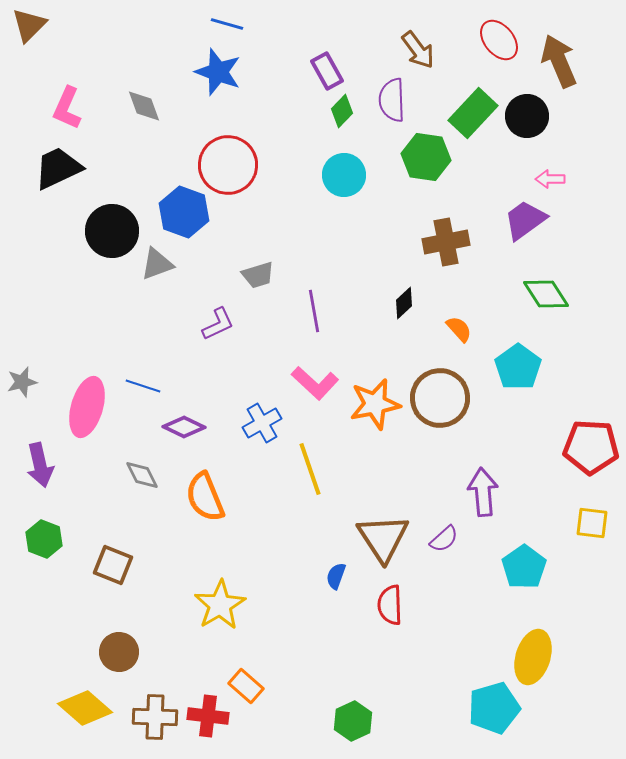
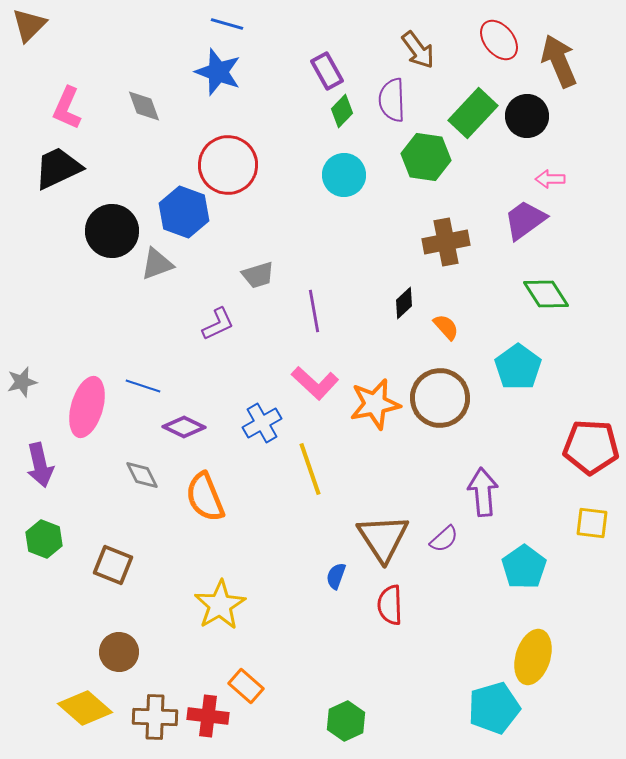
orange semicircle at (459, 329): moved 13 px left, 2 px up
green hexagon at (353, 721): moved 7 px left
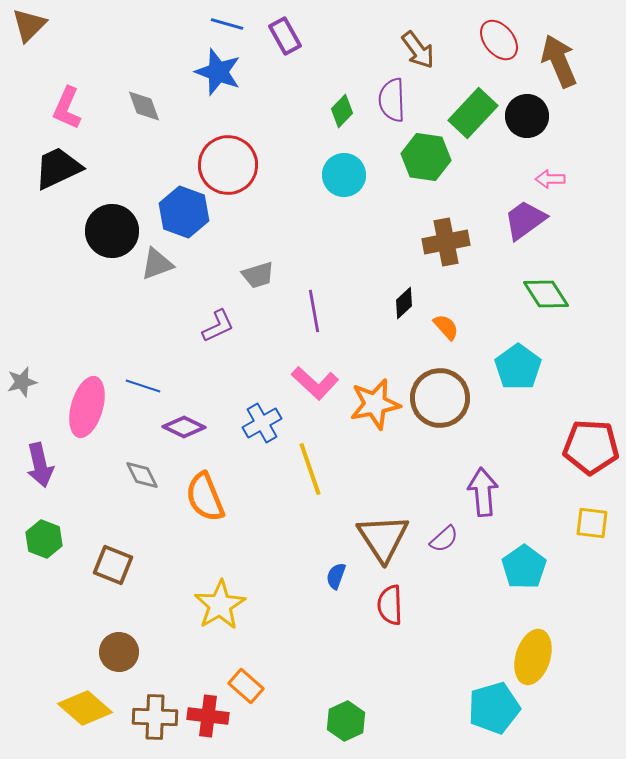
purple rectangle at (327, 71): moved 42 px left, 35 px up
purple L-shape at (218, 324): moved 2 px down
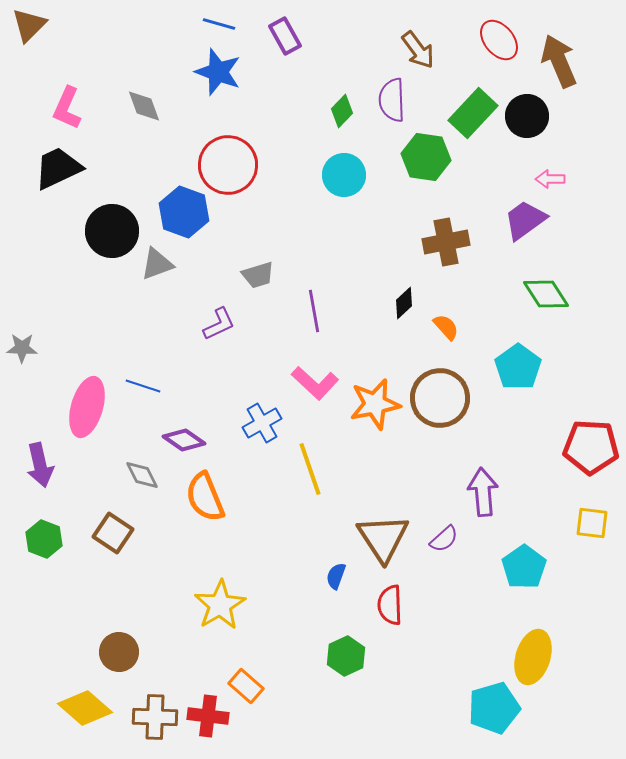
blue line at (227, 24): moved 8 px left
purple L-shape at (218, 326): moved 1 px right, 2 px up
gray star at (22, 382): moved 34 px up; rotated 16 degrees clockwise
purple diamond at (184, 427): moved 13 px down; rotated 9 degrees clockwise
brown square at (113, 565): moved 32 px up; rotated 12 degrees clockwise
green hexagon at (346, 721): moved 65 px up
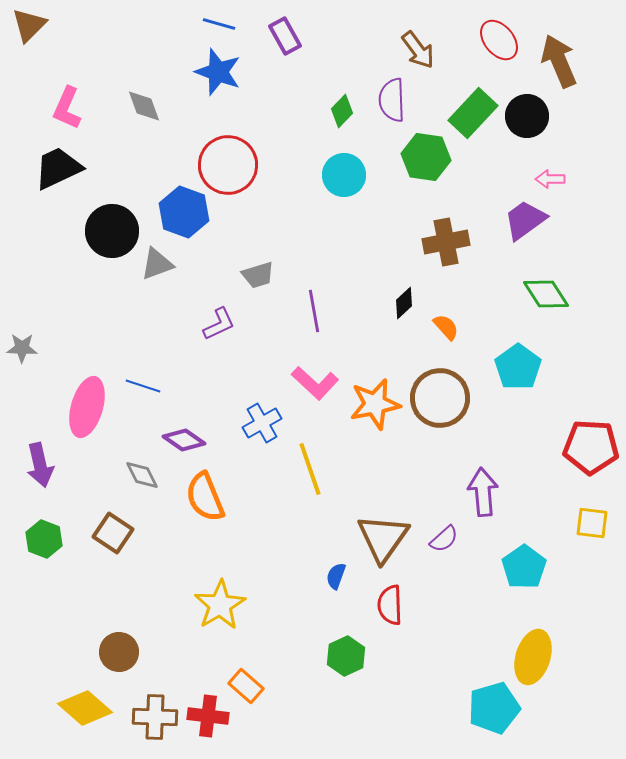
brown triangle at (383, 538): rotated 8 degrees clockwise
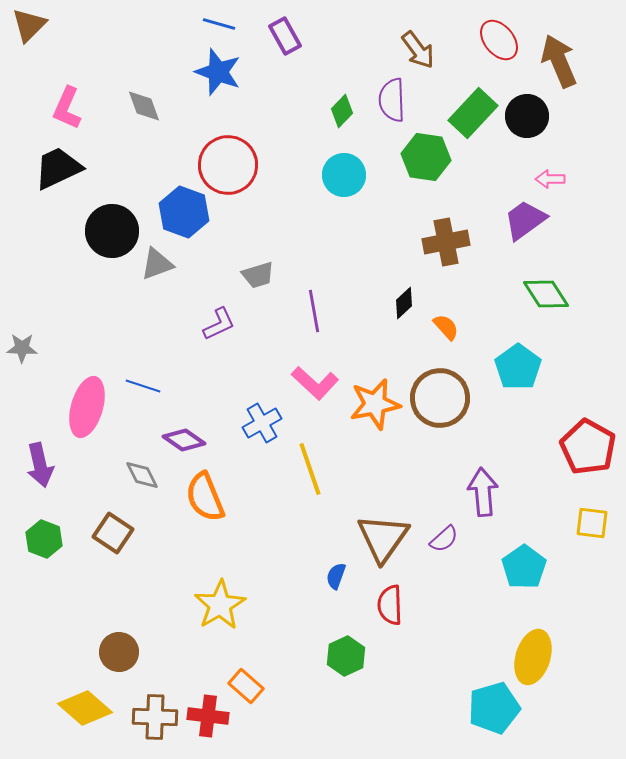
red pentagon at (591, 447): moved 3 px left; rotated 26 degrees clockwise
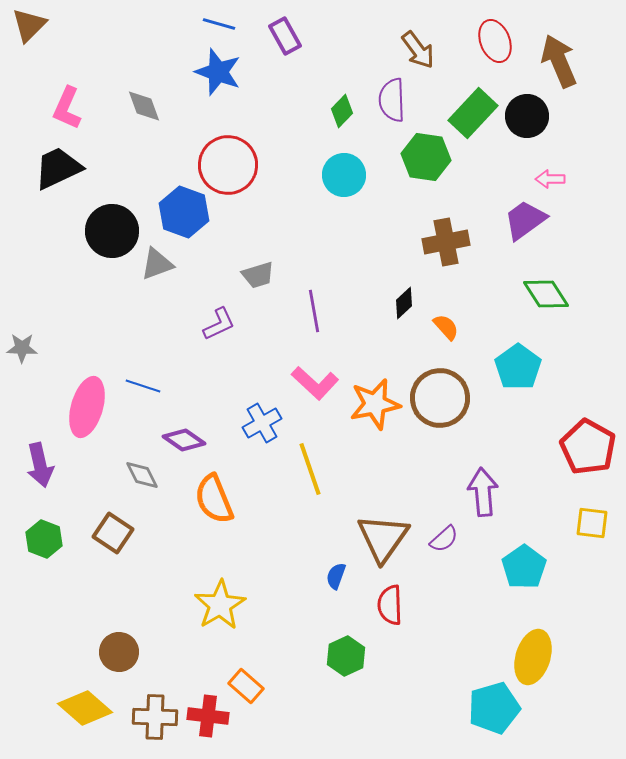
red ellipse at (499, 40): moved 4 px left, 1 px down; rotated 18 degrees clockwise
orange semicircle at (205, 497): moved 9 px right, 2 px down
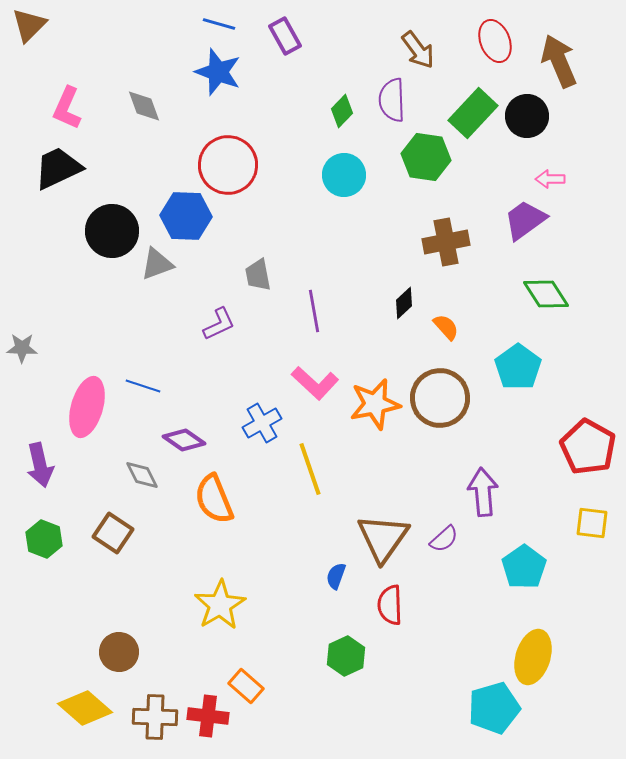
blue hexagon at (184, 212): moved 2 px right, 4 px down; rotated 18 degrees counterclockwise
gray trapezoid at (258, 275): rotated 96 degrees clockwise
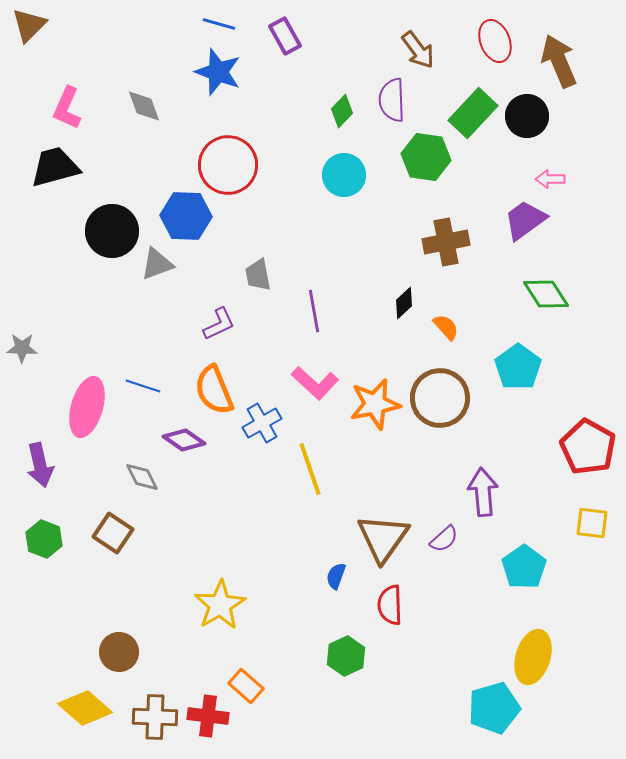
black trapezoid at (58, 168): moved 3 px left, 1 px up; rotated 10 degrees clockwise
gray diamond at (142, 475): moved 2 px down
orange semicircle at (214, 499): moved 109 px up
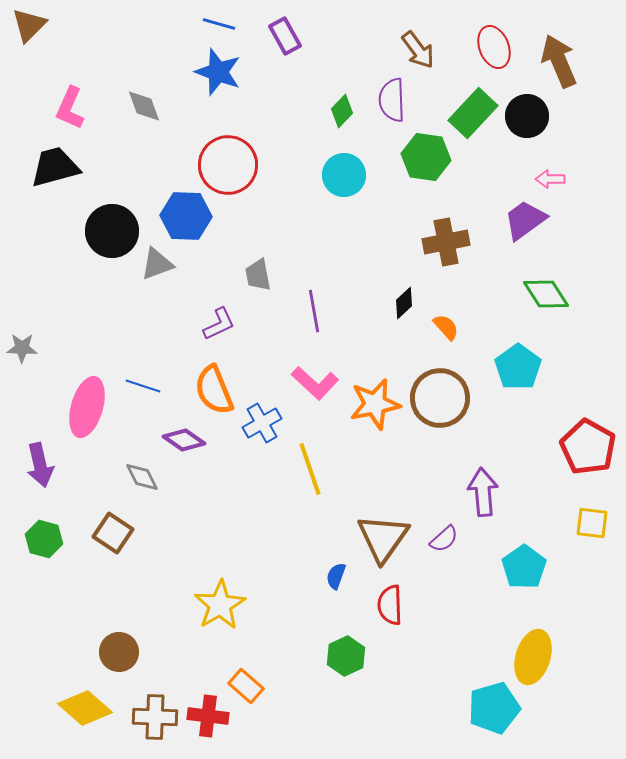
red ellipse at (495, 41): moved 1 px left, 6 px down
pink L-shape at (67, 108): moved 3 px right
green hexagon at (44, 539): rotated 6 degrees counterclockwise
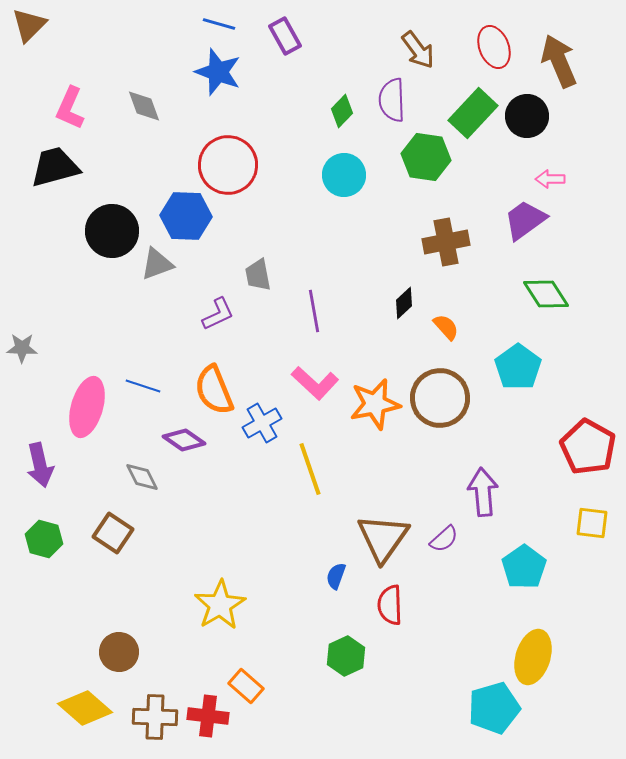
purple L-shape at (219, 324): moved 1 px left, 10 px up
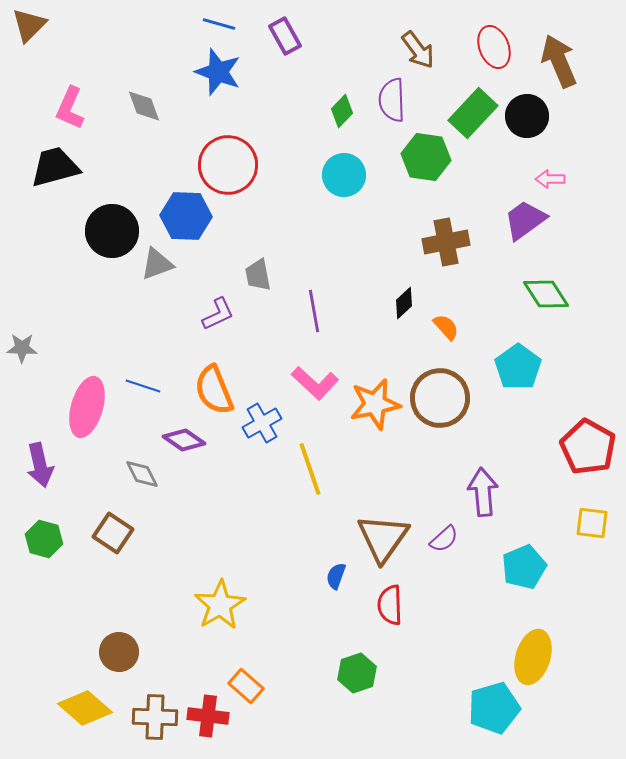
gray diamond at (142, 477): moved 3 px up
cyan pentagon at (524, 567): rotated 12 degrees clockwise
green hexagon at (346, 656): moved 11 px right, 17 px down; rotated 6 degrees clockwise
